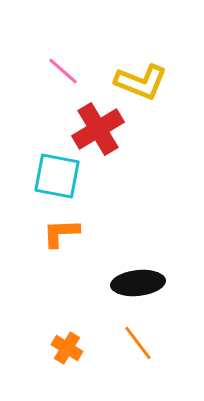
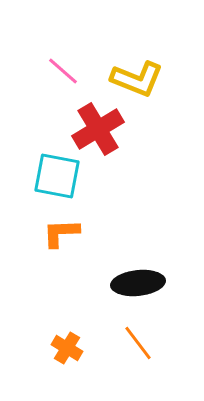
yellow L-shape: moved 4 px left, 3 px up
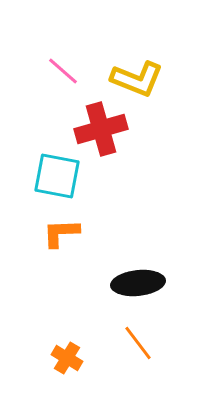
red cross: moved 3 px right; rotated 15 degrees clockwise
orange cross: moved 10 px down
